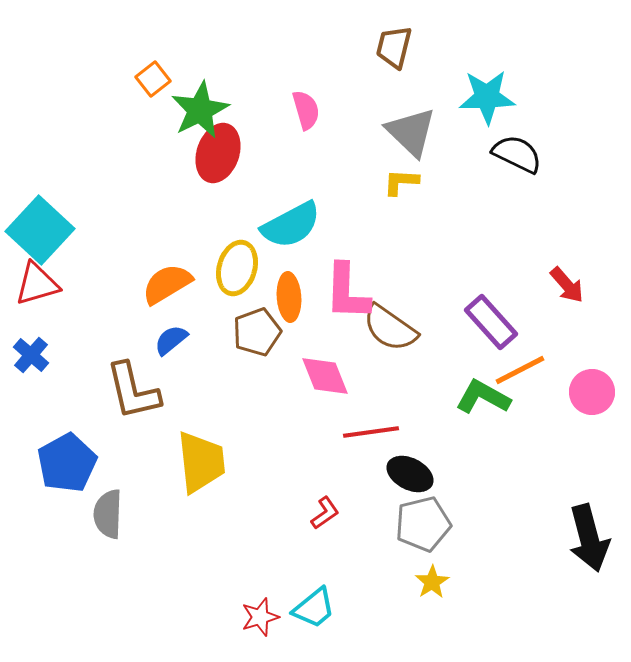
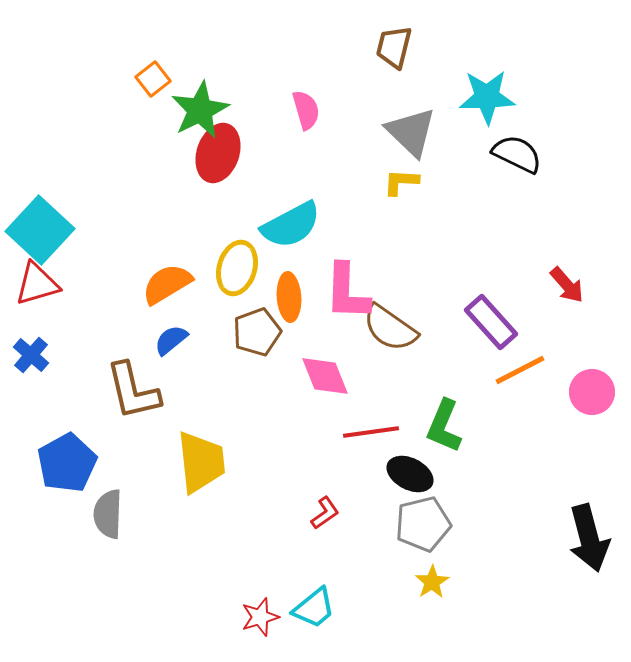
green L-shape: moved 39 px left, 29 px down; rotated 96 degrees counterclockwise
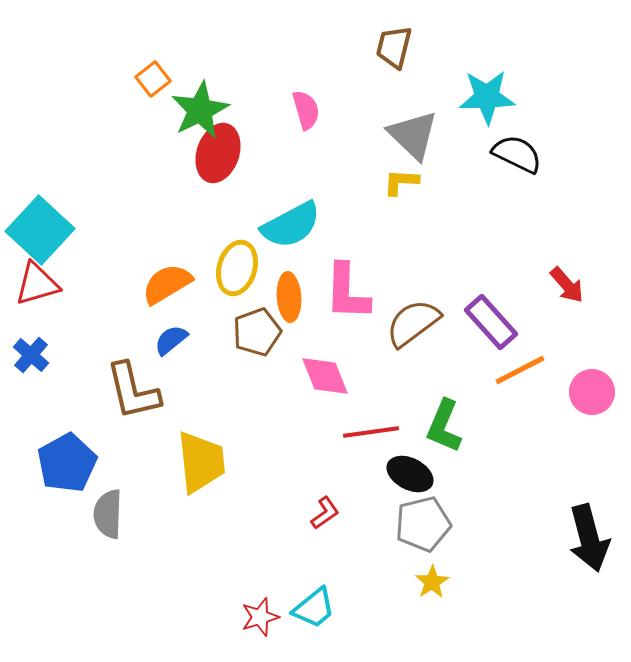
gray triangle: moved 2 px right, 3 px down
brown semicircle: moved 23 px right, 5 px up; rotated 108 degrees clockwise
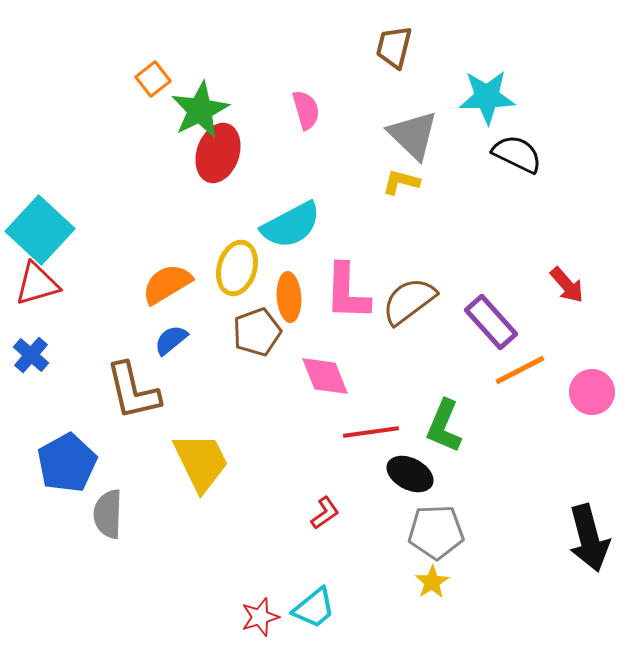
yellow L-shape: rotated 12 degrees clockwise
brown semicircle: moved 4 px left, 22 px up
yellow trapezoid: rotated 20 degrees counterclockwise
gray pentagon: moved 13 px right, 8 px down; rotated 12 degrees clockwise
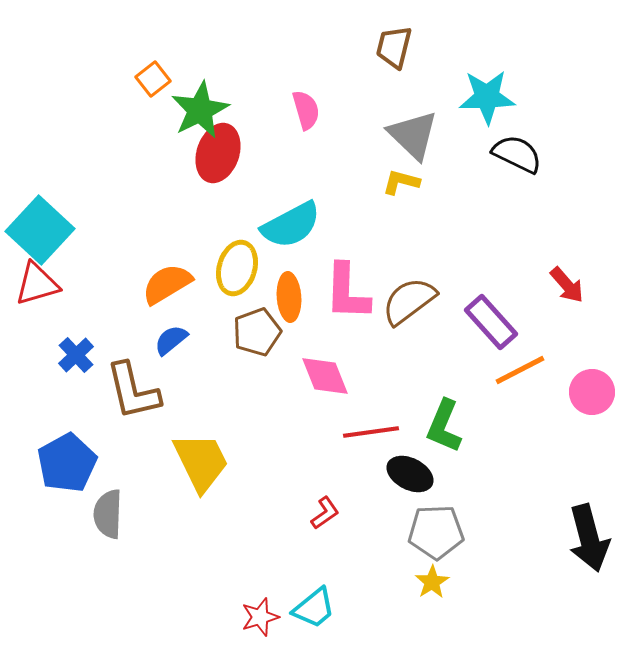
blue cross: moved 45 px right; rotated 6 degrees clockwise
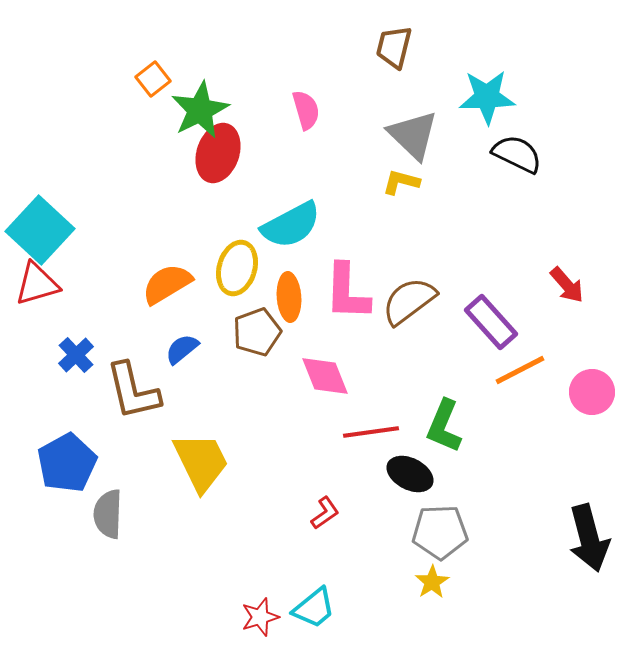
blue semicircle: moved 11 px right, 9 px down
gray pentagon: moved 4 px right
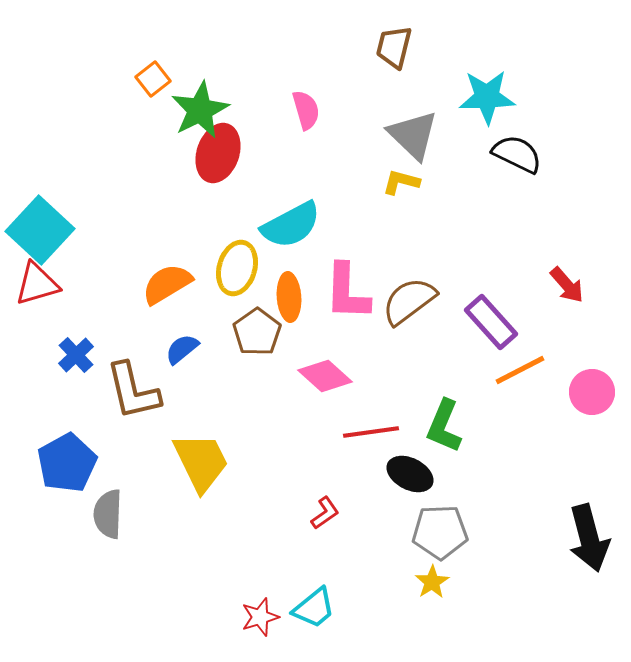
brown pentagon: rotated 15 degrees counterclockwise
pink diamond: rotated 26 degrees counterclockwise
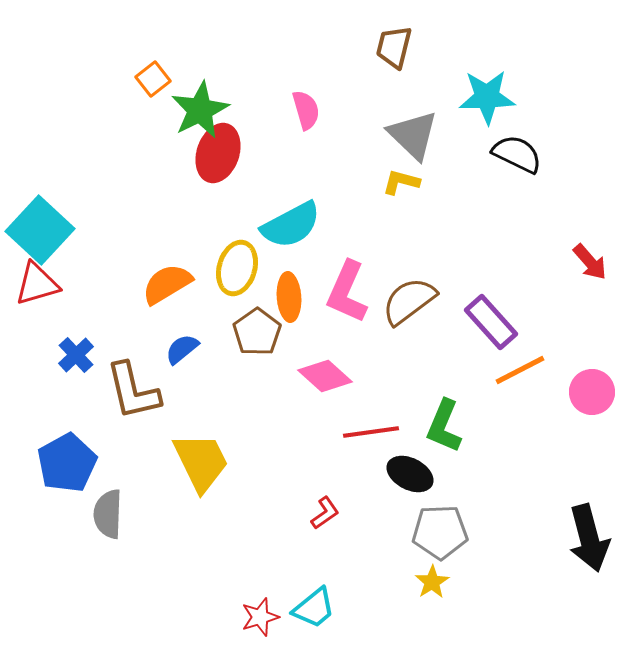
red arrow: moved 23 px right, 23 px up
pink L-shape: rotated 22 degrees clockwise
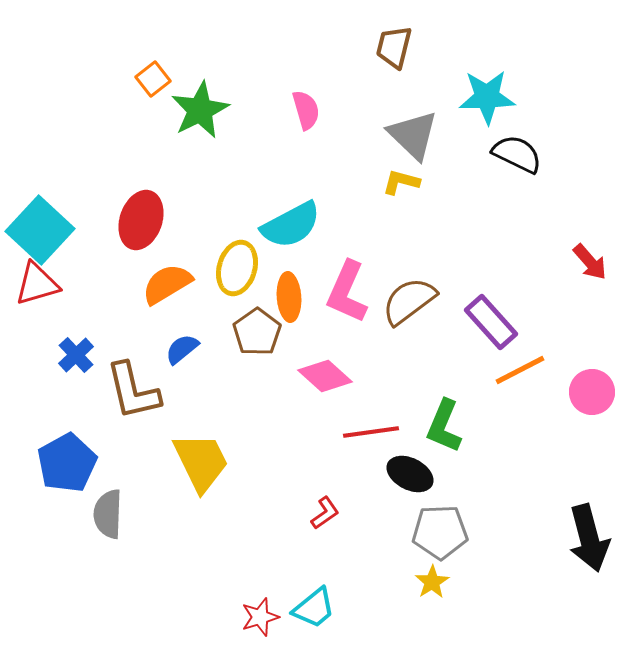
red ellipse: moved 77 px left, 67 px down
